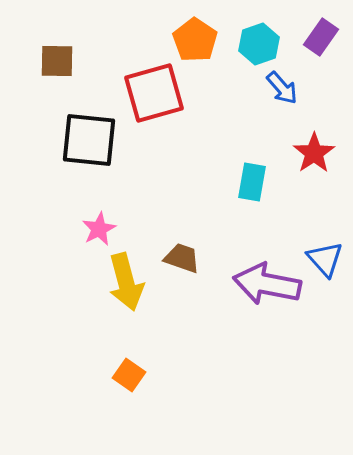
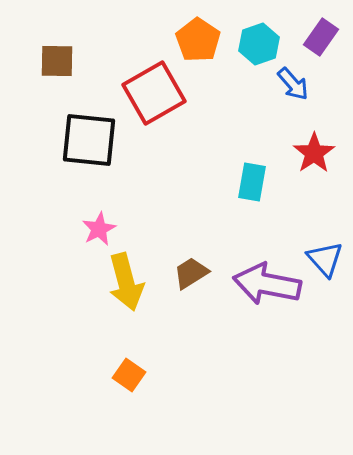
orange pentagon: moved 3 px right
blue arrow: moved 11 px right, 4 px up
red square: rotated 14 degrees counterclockwise
brown trapezoid: moved 9 px right, 15 px down; rotated 51 degrees counterclockwise
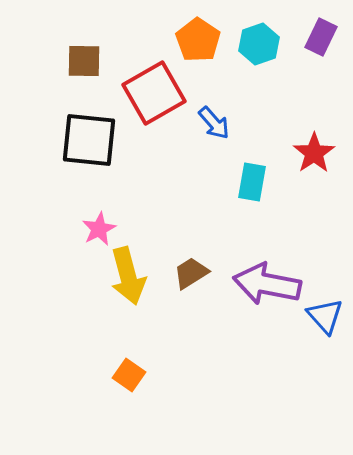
purple rectangle: rotated 9 degrees counterclockwise
brown square: moved 27 px right
blue arrow: moved 79 px left, 39 px down
blue triangle: moved 57 px down
yellow arrow: moved 2 px right, 6 px up
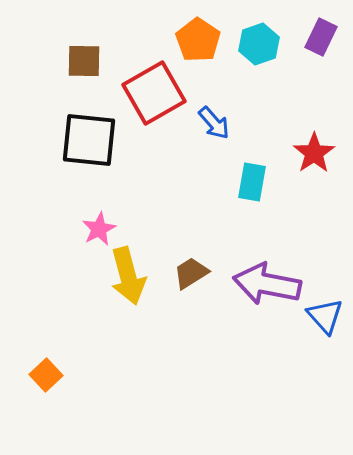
orange square: moved 83 px left; rotated 12 degrees clockwise
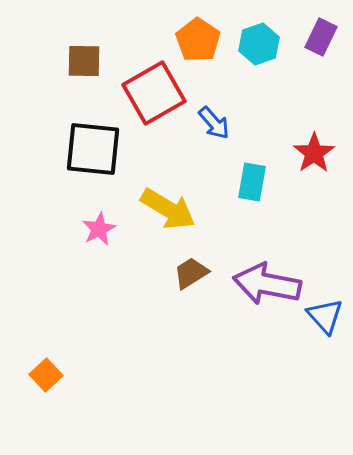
black square: moved 4 px right, 9 px down
yellow arrow: moved 40 px right, 67 px up; rotated 44 degrees counterclockwise
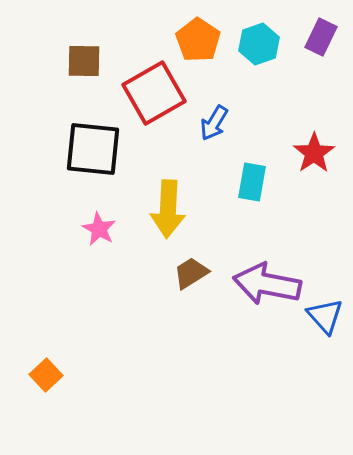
blue arrow: rotated 72 degrees clockwise
yellow arrow: rotated 62 degrees clockwise
pink star: rotated 16 degrees counterclockwise
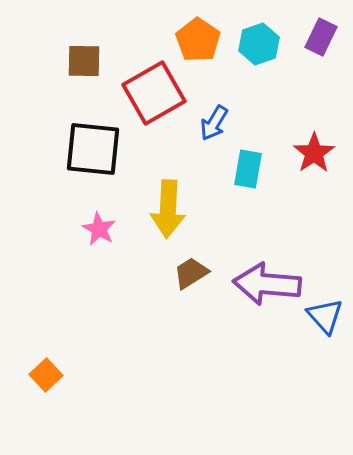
cyan rectangle: moved 4 px left, 13 px up
purple arrow: rotated 6 degrees counterclockwise
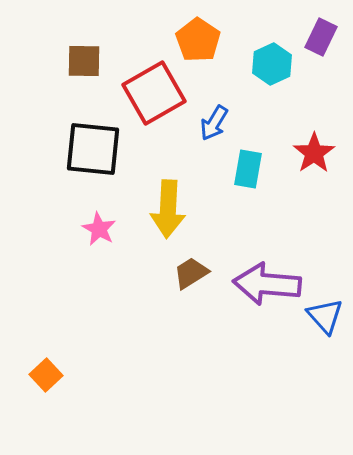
cyan hexagon: moved 13 px right, 20 px down; rotated 6 degrees counterclockwise
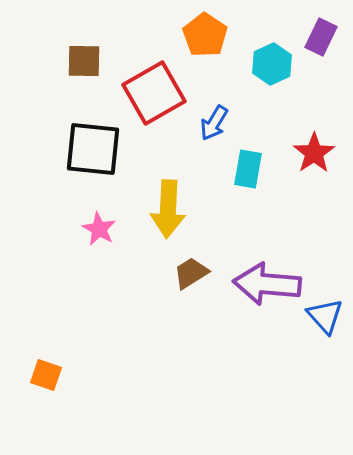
orange pentagon: moved 7 px right, 5 px up
orange square: rotated 28 degrees counterclockwise
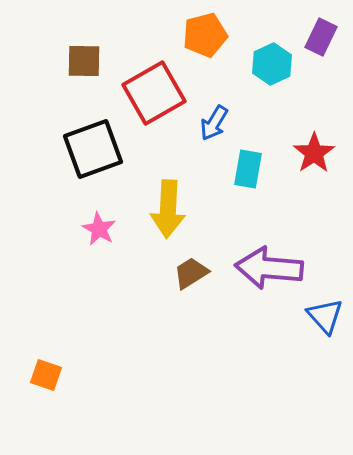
orange pentagon: rotated 24 degrees clockwise
black square: rotated 26 degrees counterclockwise
purple arrow: moved 2 px right, 16 px up
